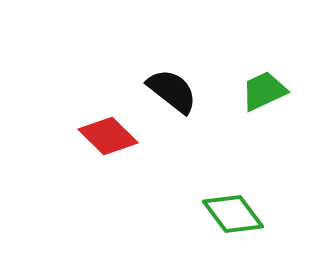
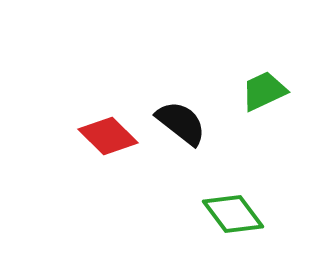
black semicircle: moved 9 px right, 32 px down
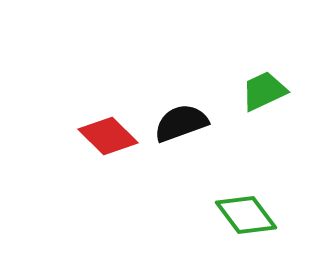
black semicircle: rotated 58 degrees counterclockwise
green diamond: moved 13 px right, 1 px down
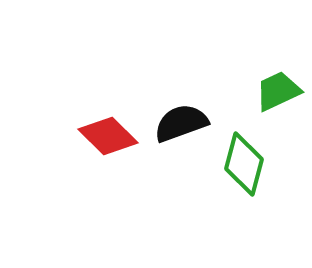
green trapezoid: moved 14 px right
green diamond: moved 2 px left, 51 px up; rotated 52 degrees clockwise
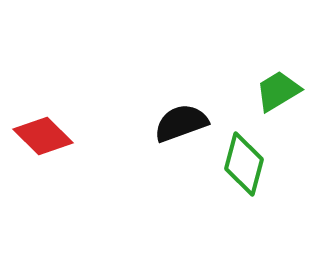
green trapezoid: rotated 6 degrees counterclockwise
red diamond: moved 65 px left
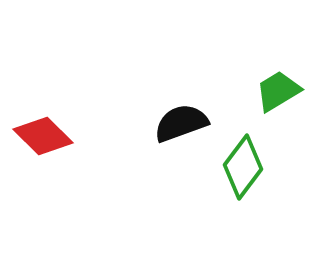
green diamond: moved 1 px left, 3 px down; rotated 22 degrees clockwise
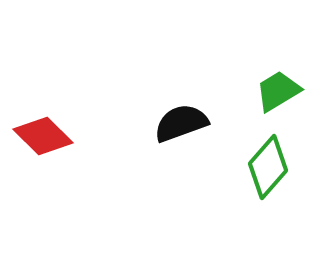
green diamond: moved 25 px right; rotated 4 degrees clockwise
